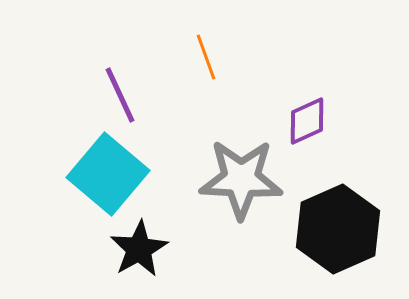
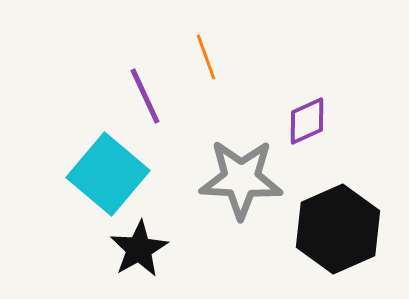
purple line: moved 25 px right, 1 px down
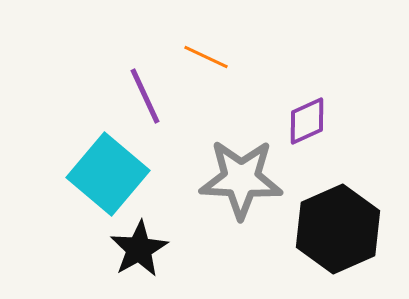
orange line: rotated 45 degrees counterclockwise
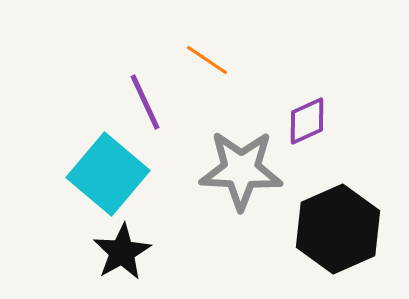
orange line: moved 1 px right, 3 px down; rotated 9 degrees clockwise
purple line: moved 6 px down
gray star: moved 9 px up
black star: moved 17 px left, 3 px down
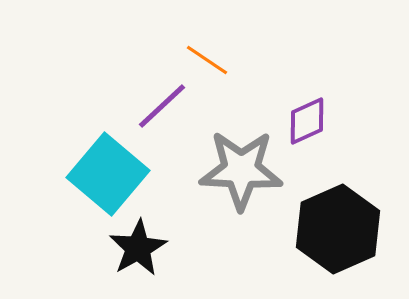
purple line: moved 17 px right, 4 px down; rotated 72 degrees clockwise
black star: moved 16 px right, 4 px up
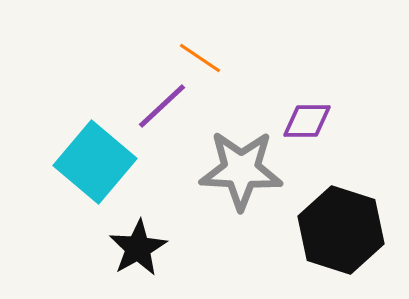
orange line: moved 7 px left, 2 px up
purple diamond: rotated 24 degrees clockwise
cyan square: moved 13 px left, 12 px up
black hexagon: moved 3 px right, 1 px down; rotated 18 degrees counterclockwise
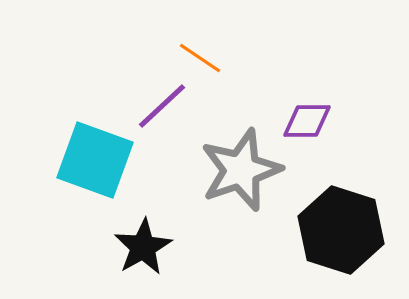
cyan square: moved 2 px up; rotated 20 degrees counterclockwise
gray star: rotated 22 degrees counterclockwise
black star: moved 5 px right, 1 px up
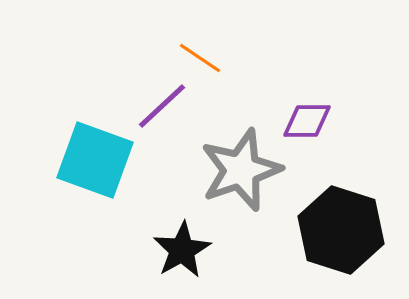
black star: moved 39 px right, 3 px down
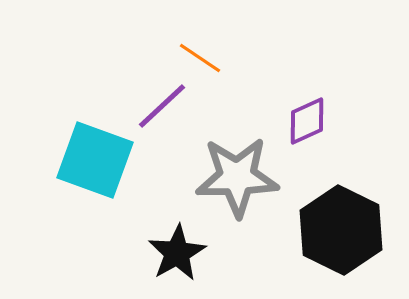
purple diamond: rotated 24 degrees counterclockwise
gray star: moved 4 px left, 7 px down; rotated 18 degrees clockwise
black hexagon: rotated 8 degrees clockwise
black star: moved 5 px left, 3 px down
